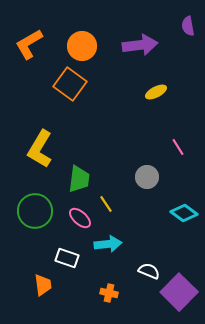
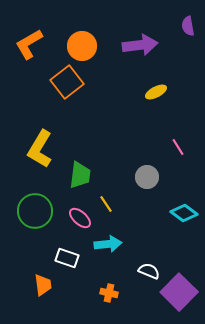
orange square: moved 3 px left, 2 px up; rotated 16 degrees clockwise
green trapezoid: moved 1 px right, 4 px up
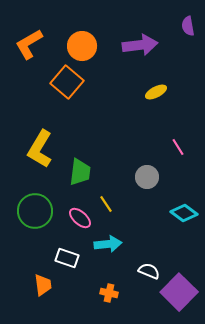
orange square: rotated 12 degrees counterclockwise
green trapezoid: moved 3 px up
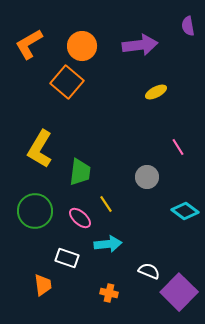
cyan diamond: moved 1 px right, 2 px up
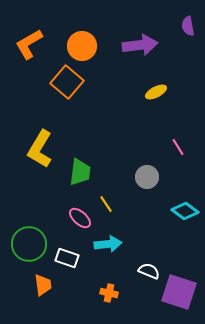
green circle: moved 6 px left, 33 px down
purple square: rotated 27 degrees counterclockwise
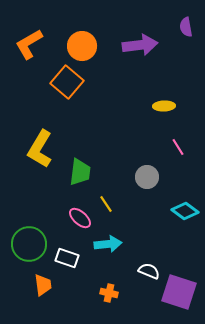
purple semicircle: moved 2 px left, 1 px down
yellow ellipse: moved 8 px right, 14 px down; rotated 25 degrees clockwise
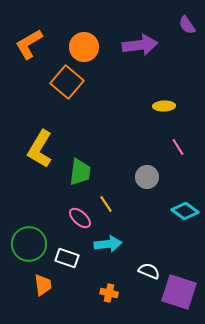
purple semicircle: moved 1 px right, 2 px up; rotated 24 degrees counterclockwise
orange circle: moved 2 px right, 1 px down
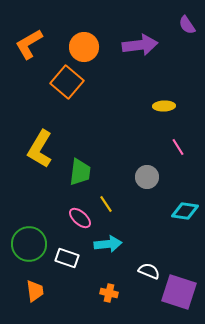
cyan diamond: rotated 28 degrees counterclockwise
orange trapezoid: moved 8 px left, 6 px down
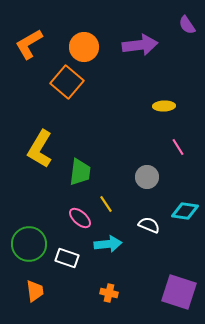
white semicircle: moved 46 px up
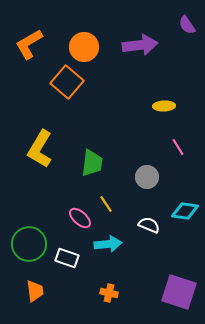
green trapezoid: moved 12 px right, 9 px up
